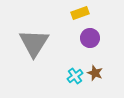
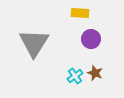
yellow rectangle: rotated 24 degrees clockwise
purple circle: moved 1 px right, 1 px down
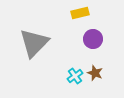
yellow rectangle: rotated 18 degrees counterclockwise
purple circle: moved 2 px right
gray triangle: rotated 12 degrees clockwise
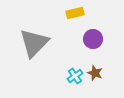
yellow rectangle: moved 5 px left
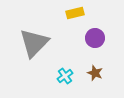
purple circle: moved 2 px right, 1 px up
cyan cross: moved 10 px left
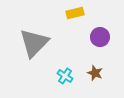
purple circle: moved 5 px right, 1 px up
cyan cross: rotated 21 degrees counterclockwise
